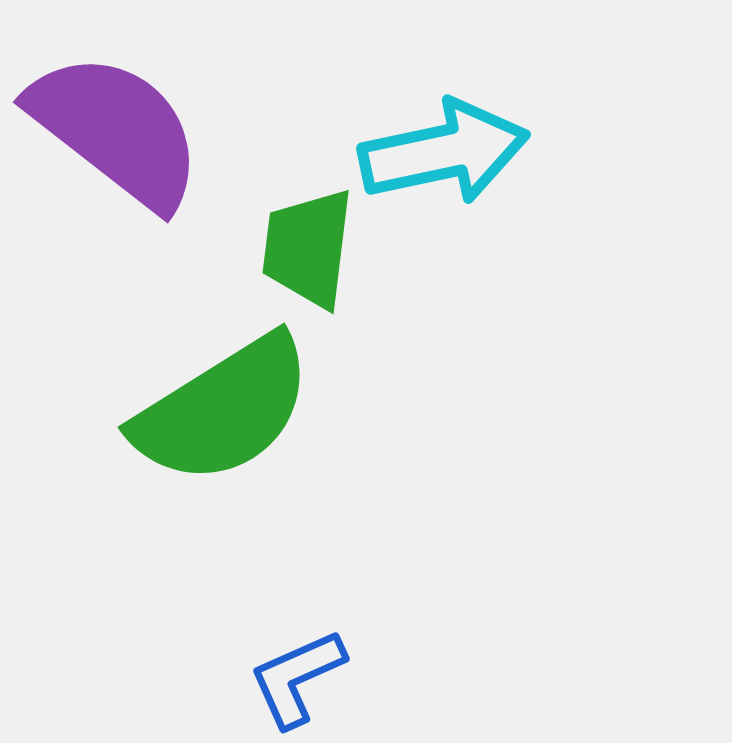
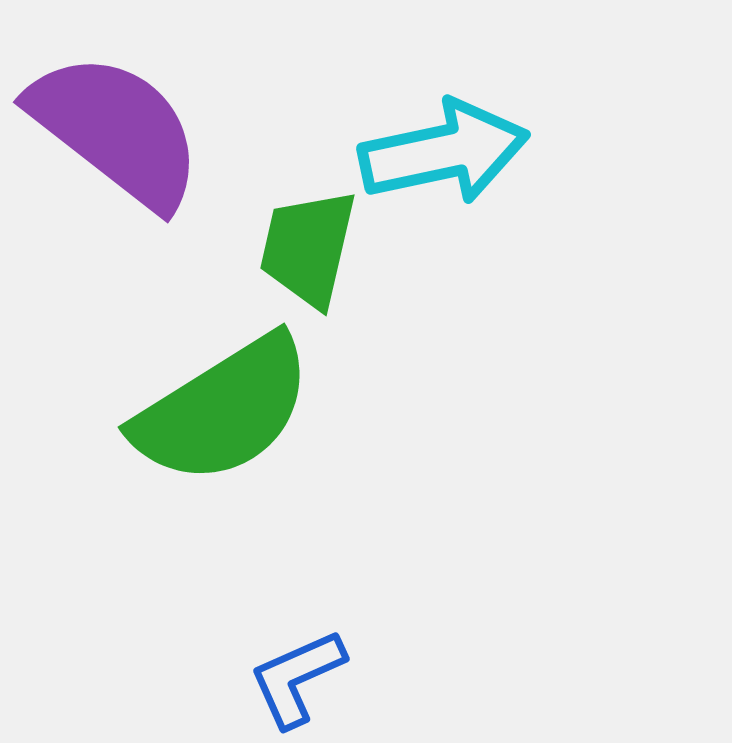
green trapezoid: rotated 6 degrees clockwise
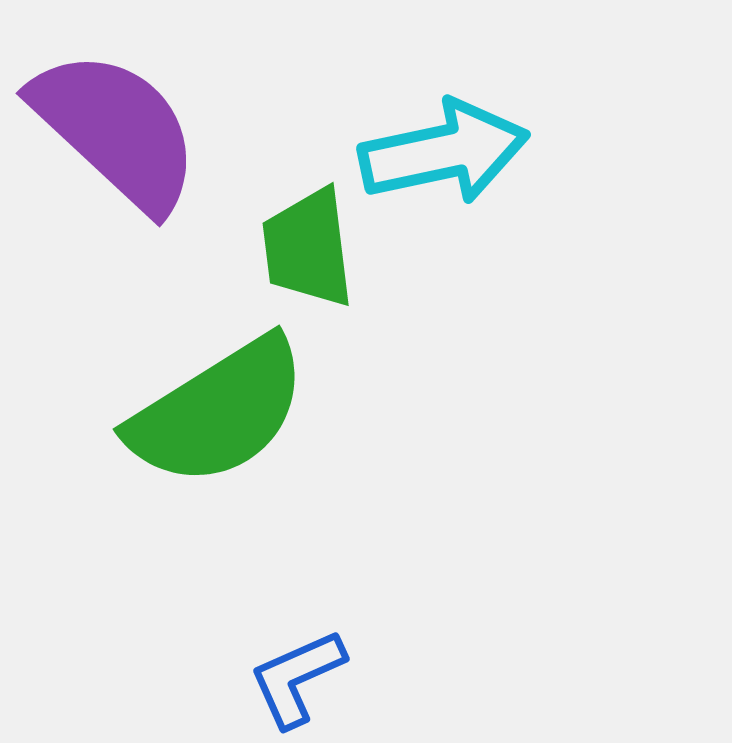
purple semicircle: rotated 5 degrees clockwise
green trapezoid: rotated 20 degrees counterclockwise
green semicircle: moved 5 px left, 2 px down
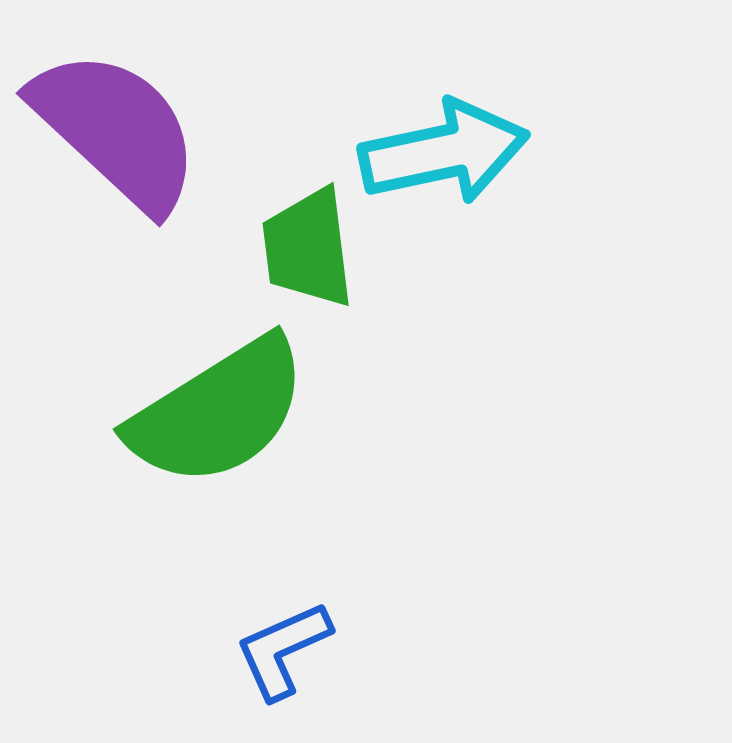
blue L-shape: moved 14 px left, 28 px up
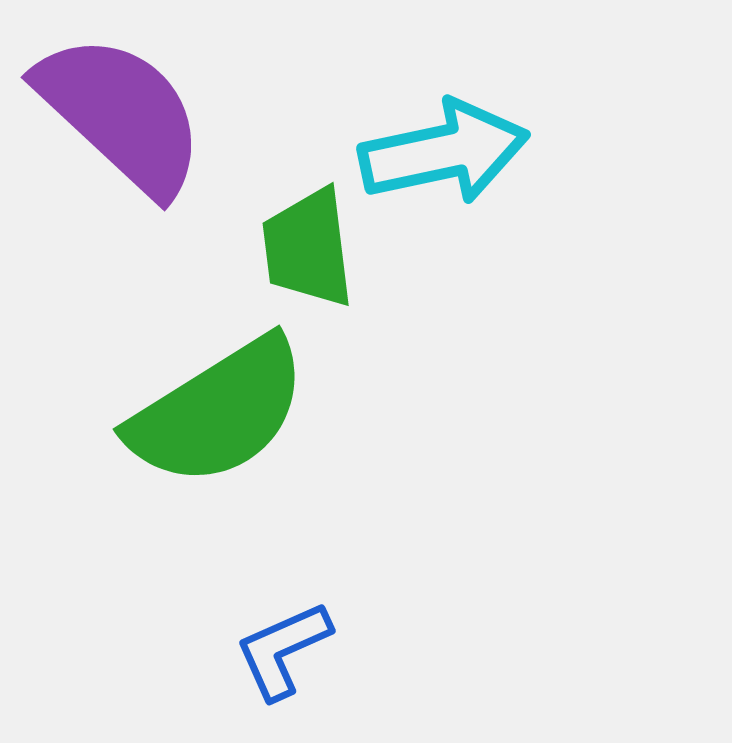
purple semicircle: moved 5 px right, 16 px up
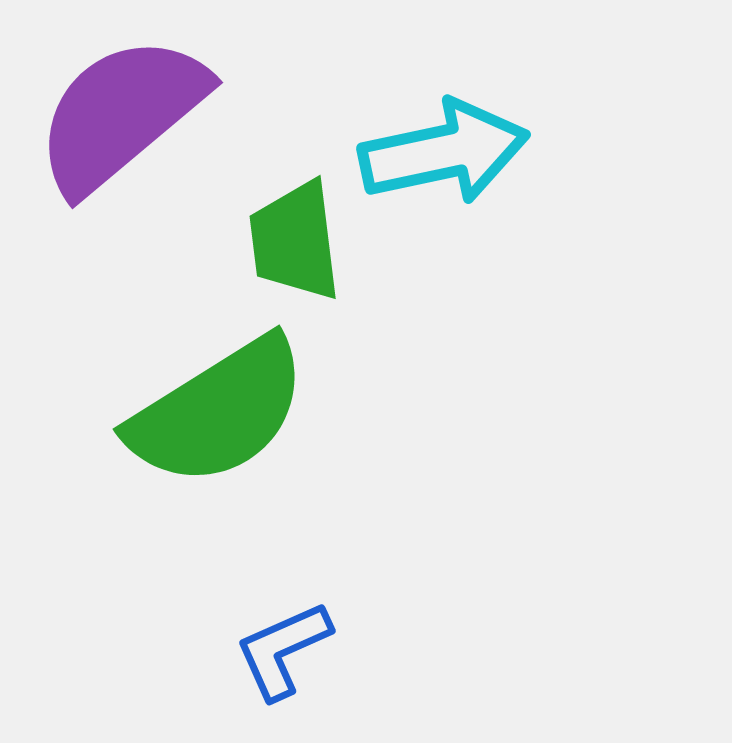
purple semicircle: rotated 83 degrees counterclockwise
green trapezoid: moved 13 px left, 7 px up
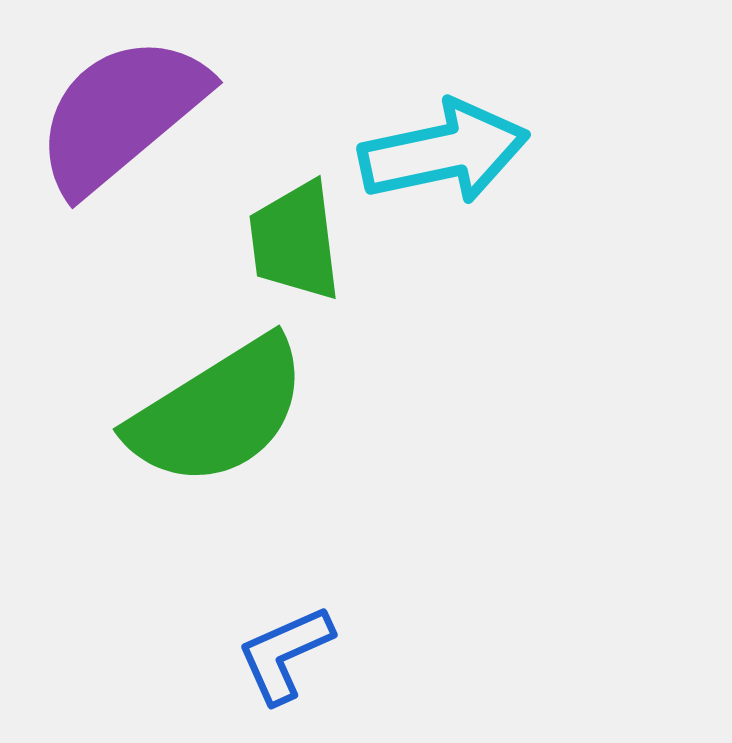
blue L-shape: moved 2 px right, 4 px down
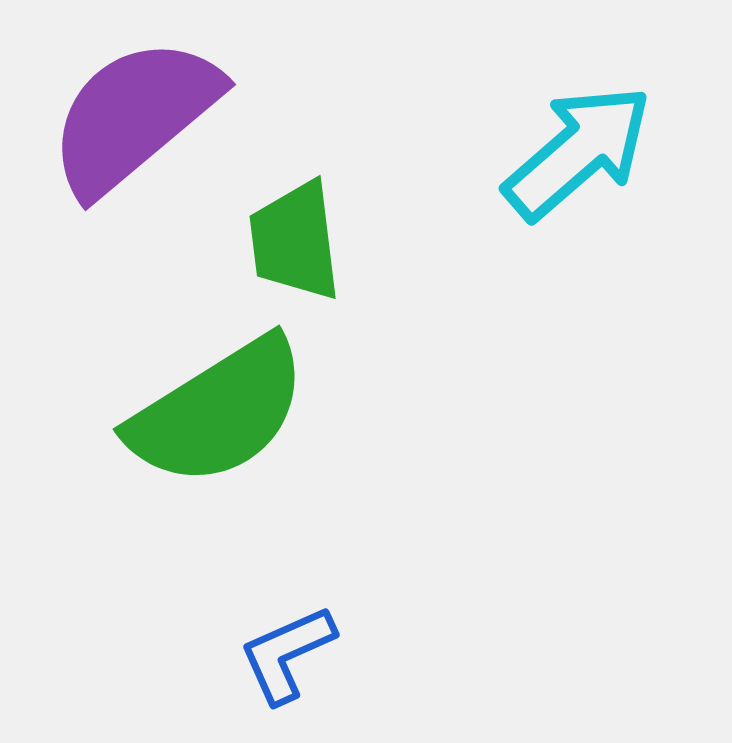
purple semicircle: moved 13 px right, 2 px down
cyan arrow: moved 134 px right; rotated 29 degrees counterclockwise
blue L-shape: moved 2 px right
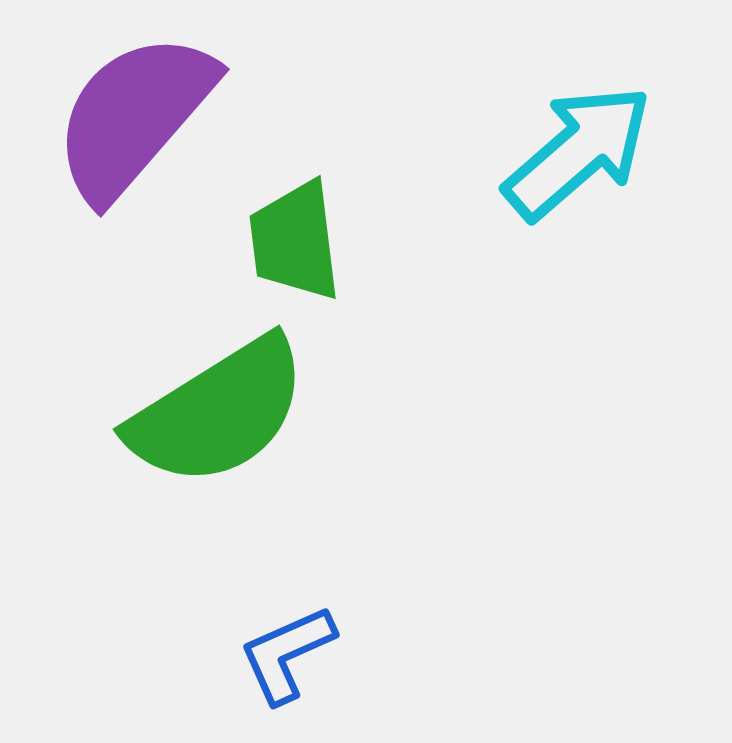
purple semicircle: rotated 9 degrees counterclockwise
